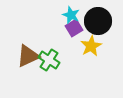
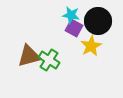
cyan star: rotated 12 degrees counterclockwise
purple square: rotated 30 degrees counterclockwise
brown triangle: moved 1 px right; rotated 10 degrees clockwise
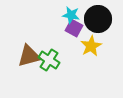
black circle: moved 2 px up
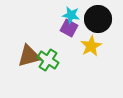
purple square: moved 5 px left
green cross: moved 1 px left
